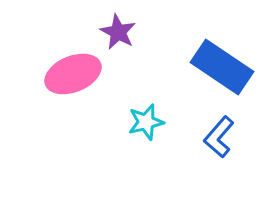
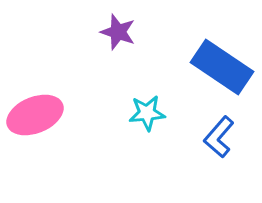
purple star: rotated 9 degrees counterclockwise
pink ellipse: moved 38 px left, 41 px down
cyan star: moved 1 px right, 9 px up; rotated 9 degrees clockwise
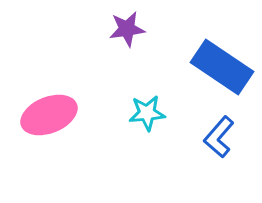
purple star: moved 9 px right, 3 px up; rotated 27 degrees counterclockwise
pink ellipse: moved 14 px right
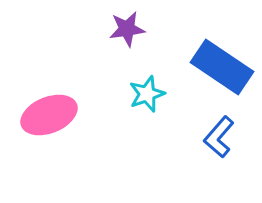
cyan star: moved 19 px up; rotated 15 degrees counterclockwise
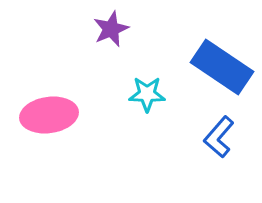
purple star: moved 16 px left; rotated 15 degrees counterclockwise
cyan star: rotated 21 degrees clockwise
pink ellipse: rotated 14 degrees clockwise
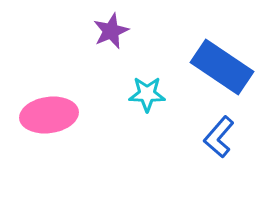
purple star: moved 2 px down
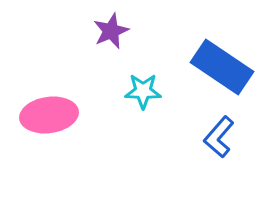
cyan star: moved 4 px left, 3 px up
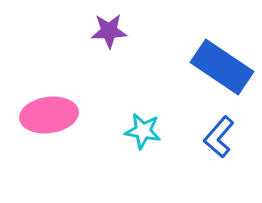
purple star: moved 2 px left; rotated 21 degrees clockwise
cyan star: moved 40 px down; rotated 9 degrees clockwise
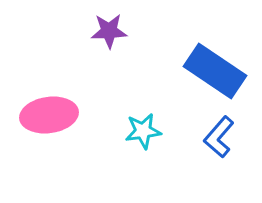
blue rectangle: moved 7 px left, 4 px down
cyan star: rotated 18 degrees counterclockwise
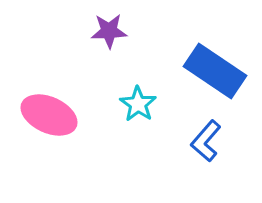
pink ellipse: rotated 32 degrees clockwise
cyan star: moved 5 px left, 27 px up; rotated 30 degrees counterclockwise
blue L-shape: moved 13 px left, 4 px down
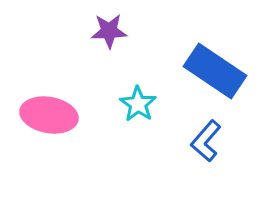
pink ellipse: rotated 14 degrees counterclockwise
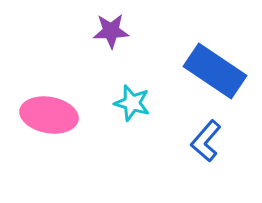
purple star: moved 2 px right
cyan star: moved 6 px left, 1 px up; rotated 18 degrees counterclockwise
